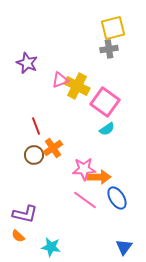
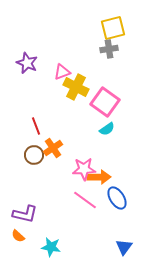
pink triangle: moved 2 px right, 8 px up
yellow cross: moved 1 px left, 1 px down
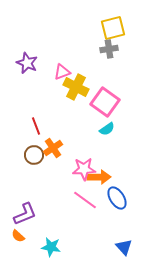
purple L-shape: rotated 35 degrees counterclockwise
blue triangle: rotated 18 degrees counterclockwise
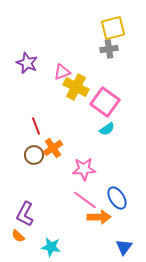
orange arrow: moved 40 px down
purple L-shape: rotated 140 degrees clockwise
blue triangle: rotated 18 degrees clockwise
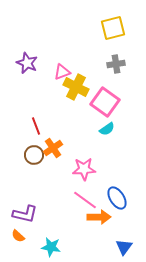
gray cross: moved 7 px right, 15 px down
purple L-shape: rotated 105 degrees counterclockwise
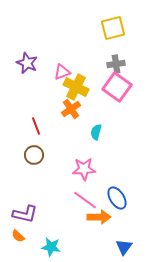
pink square: moved 12 px right, 15 px up
cyan semicircle: moved 11 px left, 3 px down; rotated 140 degrees clockwise
orange cross: moved 18 px right, 39 px up
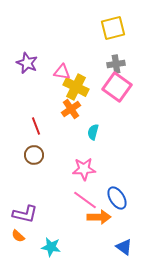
pink triangle: rotated 30 degrees clockwise
cyan semicircle: moved 3 px left
blue triangle: rotated 30 degrees counterclockwise
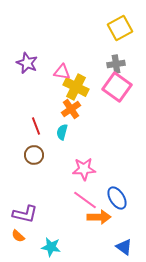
yellow square: moved 7 px right; rotated 15 degrees counterclockwise
cyan semicircle: moved 31 px left
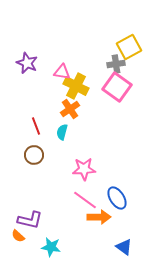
yellow square: moved 9 px right, 19 px down
yellow cross: moved 1 px up
orange cross: moved 1 px left
purple L-shape: moved 5 px right, 6 px down
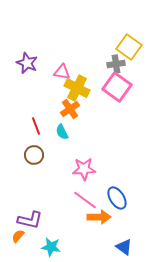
yellow square: rotated 25 degrees counterclockwise
yellow cross: moved 1 px right, 2 px down
cyan semicircle: rotated 42 degrees counterclockwise
orange semicircle: rotated 88 degrees clockwise
